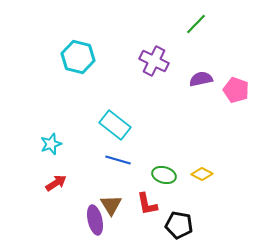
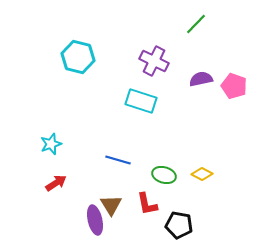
pink pentagon: moved 2 px left, 4 px up
cyan rectangle: moved 26 px right, 24 px up; rotated 20 degrees counterclockwise
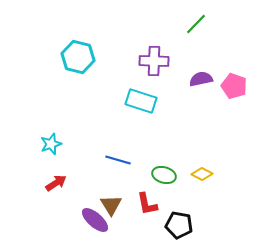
purple cross: rotated 24 degrees counterclockwise
purple ellipse: rotated 36 degrees counterclockwise
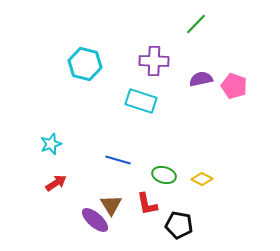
cyan hexagon: moved 7 px right, 7 px down
yellow diamond: moved 5 px down
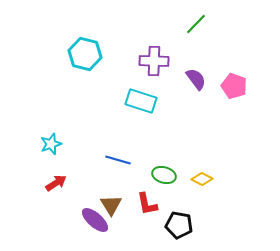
cyan hexagon: moved 10 px up
purple semicircle: moved 5 px left; rotated 65 degrees clockwise
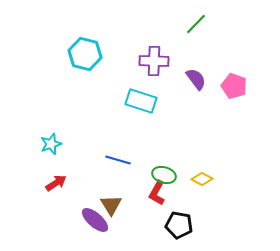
red L-shape: moved 10 px right, 11 px up; rotated 40 degrees clockwise
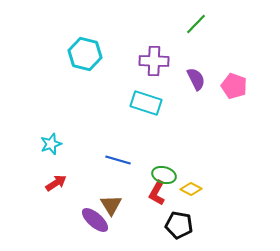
purple semicircle: rotated 10 degrees clockwise
cyan rectangle: moved 5 px right, 2 px down
yellow diamond: moved 11 px left, 10 px down
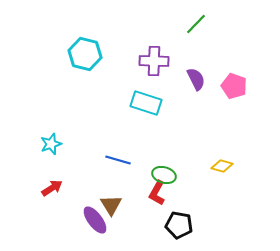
red arrow: moved 4 px left, 5 px down
yellow diamond: moved 31 px right, 23 px up; rotated 10 degrees counterclockwise
purple ellipse: rotated 12 degrees clockwise
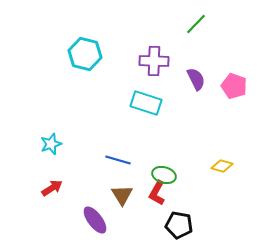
brown triangle: moved 11 px right, 10 px up
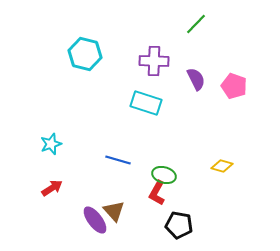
brown triangle: moved 8 px left, 16 px down; rotated 10 degrees counterclockwise
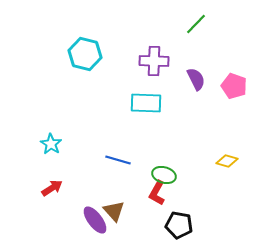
cyan rectangle: rotated 16 degrees counterclockwise
cyan star: rotated 20 degrees counterclockwise
yellow diamond: moved 5 px right, 5 px up
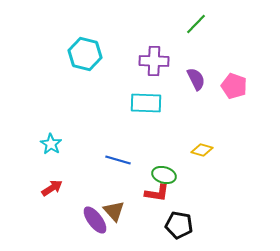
yellow diamond: moved 25 px left, 11 px up
red L-shape: rotated 110 degrees counterclockwise
